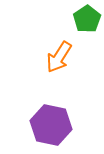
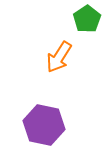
purple hexagon: moved 7 px left
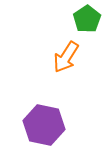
orange arrow: moved 7 px right
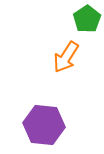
purple hexagon: rotated 6 degrees counterclockwise
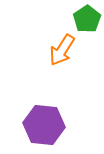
orange arrow: moved 4 px left, 7 px up
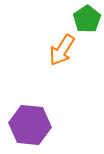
purple hexagon: moved 14 px left
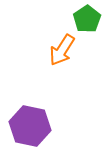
purple hexagon: moved 1 px down; rotated 6 degrees clockwise
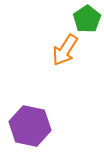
orange arrow: moved 3 px right
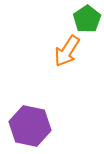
orange arrow: moved 2 px right, 1 px down
